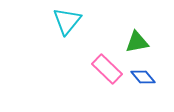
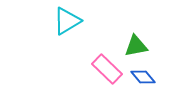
cyan triangle: rotated 20 degrees clockwise
green triangle: moved 1 px left, 4 px down
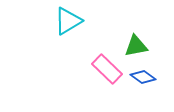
cyan triangle: moved 1 px right
blue diamond: rotated 15 degrees counterclockwise
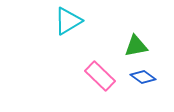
pink rectangle: moved 7 px left, 7 px down
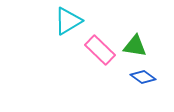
green triangle: moved 1 px left; rotated 20 degrees clockwise
pink rectangle: moved 26 px up
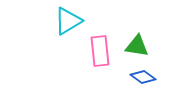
green triangle: moved 2 px right
pink rectangle: moved 1 px down; rotated 40 degrees clockwise
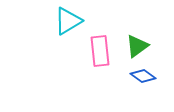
green triangle: rotated 45 degrees counterclockwise
blue diamond: moved 1 px up
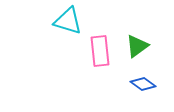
cyan triangle: rotated 48 degrees clockwise
blue diamond: moved 8 px down
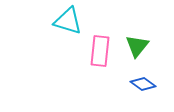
green triangle: rotated 15 degrees counterclockwise
pink rectangle: rotated 12 degrees clockwise
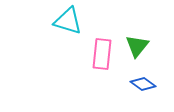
pink rectangle: moved 2 px right, 3 px down
